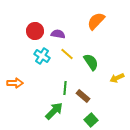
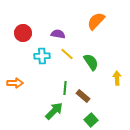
red circle: moved 12 px left, 2 px down
cyan cross: rotated 35 degrees counterclockwise
yellow arrow: rotated 112 degrees clockwise
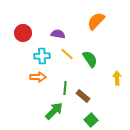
green semicircle: moved 1 px left, 3 px up
orange arrow: moved 23 px right, 6 px up
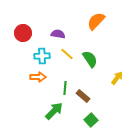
yellow arrow: rotated 40 degrees clockwise
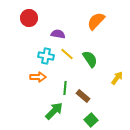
red circle: moved 6 px right, 15 px up
cyan cross: moved 4 px right; rotated 14 degrees clockwise
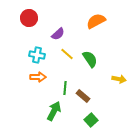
orange semicircle: rotated 18 degrees clockwise
purple semicircle: rotated 128 degrees clockwise
cyan cross: moved 9 px left, 1 px up
yellow arrow: moved 2 px right, 1 px down; rotated 64 degrees clockwise
green arrow: rotated 18 degrees counterclockwise
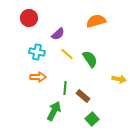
orange semicircle: rotated 12 degrees clockwise
cyan cross: moved 3 px up
green square: moved 1 px right, 1 px up
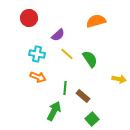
purple semicircle: moved 1 px down
cyan cross: moved 2 px down
orange arrow: rotated 21 degrees clockwise
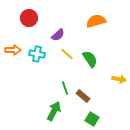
orange arrow: moved 25 px left, 27 px up; rotated 21 degrees counterclockwise
green line: rotated 24 degrees counterclockwise
green square: rotated 16 degrees counterclockwise
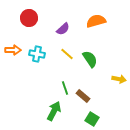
purple semicircle: moved 5 px right, 6 px up
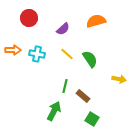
green line: moved 2 px up; rotated 32 degrees clockwise
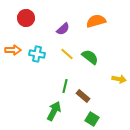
red circle: moved 3 px left
green semicircle: moved 2 px up; rotated 18 degrees counterclockwise
